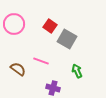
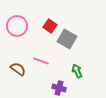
pink circle: moved 3 px right, 2 px down
purple cross: moved 6 px right
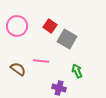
pink line: rotated 14 degrees counterclockwise
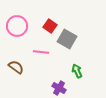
pink line: moved 9 px up
brown semicircle: moved 2 px left, 2 px up
purple cross: rotated 16 degrees clockwise
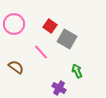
pink circle: moved 3 px left, 2 px up
pink line: rotated 42 degrees clockwise
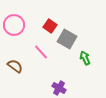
pink circle: moved 1 px down
brown semicircle: moved 1 px left, 1 px up
green arrow: moved 8 px right, 13 px up
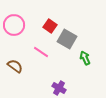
pink line: rotated 14 degrees counterclockwise
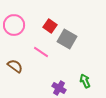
green arrow: moved 23 px down
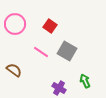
pink circle: moved 1 px right, 1 px up
gray square: moved 12 px down
brown semicircle: moved 1 px left, 4 px down
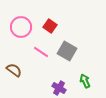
pink circle: moved 6 px right, 3 px down
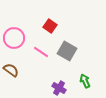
pink circle: moved 7 px left, 11 px down
brown semicircle: moved 3 px left
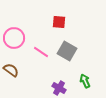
red square: moved 9 px right, 4 px up; rotated 32 degrees counterclockwise
